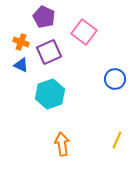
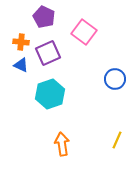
orange cross: rotated 14 degrees counterclockwise
purple square: moved 1 px left, 1 px down
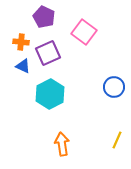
blue triangle: moved 2 px right, 1 px down
blue circle: moved 1 px left, 8 px down
cyan hexagon: rotated 8 degrees counterclockwise
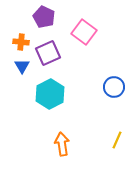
blue triangle: moved 1 px left; rotated 35 degrees clockwise
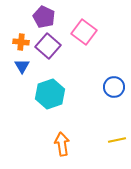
purple square: moved 7 px up; rotated 25 degrees counterclockwise
cyan hexagon: rotated 8 degrees clockwise
yellow line: rotated 54 degrees clockwise
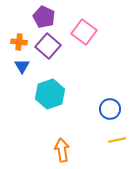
orange cross: moved 2 px left
blue circle: moved 4 px left, 22 px down
orange arrow: moved 6 px down
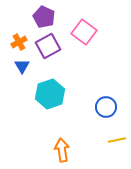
orange cross: rotated 35 degrees counterclockwise
purple square: rotated 20 degrees clockwise
blue circle: moved 4 px left, 2 px up
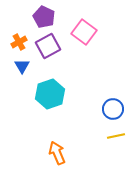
blue circle: moved 7 px right, 2 px down
yellow line: moved 1 px left, 4 px up
orange arrow: moved 5 px left, 3 px down; rotated 15 degrees counterclockwise
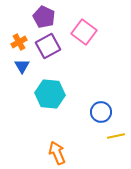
cyan hexagon: rotated 24 degrees clockwise
blue circle: moved 12 px left, 3 px down
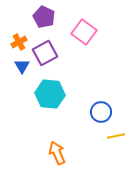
purple square: moved 3 px left, 7 px down
